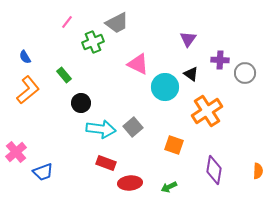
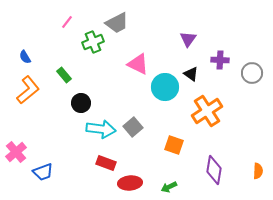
gray circle: moved 7 px right
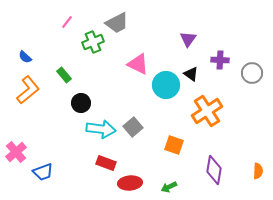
blue semicircle: rotated 16 degrees counterclockwise
cyan circle: moved 1 px right, 2 px up
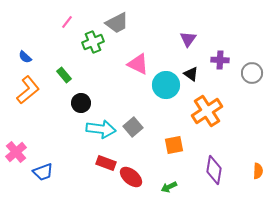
orange square: rotated 30 degrees counterclockwise
red ellipse: moved 1 px right, 6 px up; rotated 45 degrees clockwise
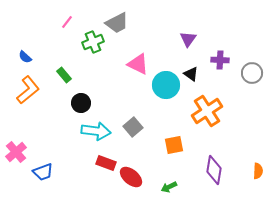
cyan arrow: moved 5 px left, 2 px down
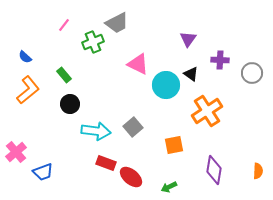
pink line: moved 3 px left, 3 px down
black circle: moved 11 px left, 1 px down
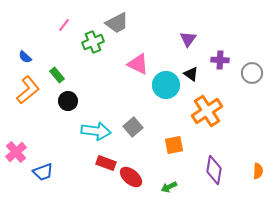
green rectangle: moved 7 px left
black circle: moved 2 px left, 3 px up
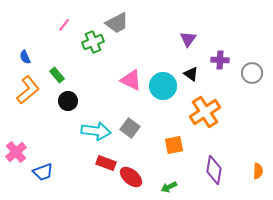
blue semicircle: rotated 24 degrees clockwise
pink triangle: moved 7 px left, 16 px down
cyan circle: moved 3 px left, 1 px down
orange cross: moved 2 px left, 1 px down
gray square: moved 3 px left, 1 px down; rotated 12 degrees counterclockwise
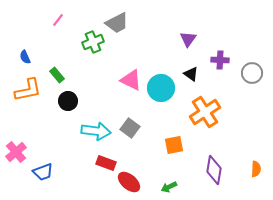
pink line: moved 6 px left, 5 px up
cyan circle: moved 2 px left, 2 px down
orange L-shape: rotated 28 degrees clockwise
orange semicircle: moved 2 px left, 2 px up
red ellipse: moved 2 px left, 5 px down
